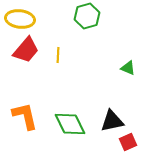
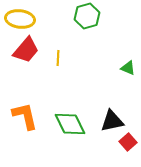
yellow line: moved 3 px down
red square: rotated 18 degrees counterclockwise
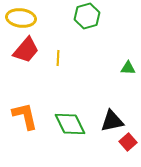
yellow ellipse: moved 1 px right, 1 px up
green triangle: rotated 21 degrees counterclockwise
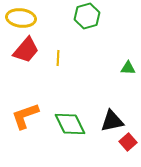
orange L-shape: rotated 96 degrees counterclockwise
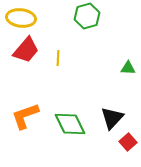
black triangle: moved 3 px up; rotated 35 degrees counterclockwise
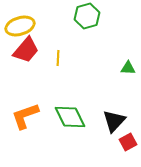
yellow ellipse: moved 1 px left, 8 px down; rotated 24 degrees counterclockwise
black triangle: moved 2 px right, 3 px down
green diamond: moved 7 px up
red square: rotated 12 degrees clockwise
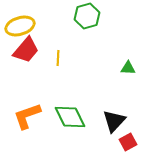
orange L-shape: moved 2 px right
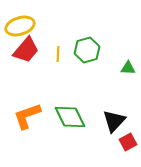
green hexagon: moved 34 px down
yellow line: moved 4 px up
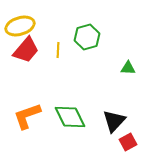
green hexagon: moved 13 px up
yellow line: moved 4 px up
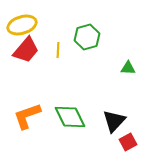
yellow ellipse: moved 2 px right, 1 px up
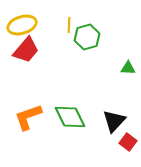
yellow line: moved 11 px right, 25 px up
orange L-shape: moved 1 px right, 1 px down
red square: rotated 24 degrees counterclockwise
